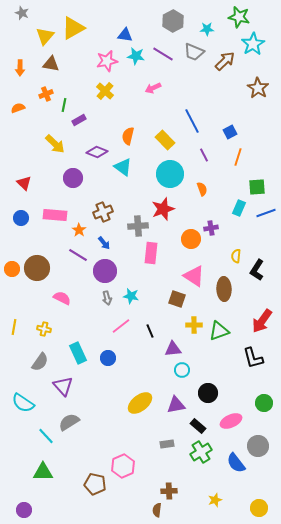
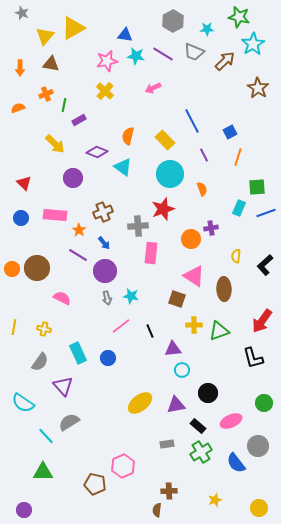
black L-shape at (257, 270): moved 8 px right, 5 px up; rotated 15 degrees clockwise
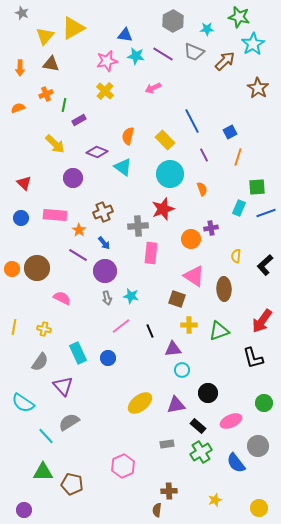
yellow cross at (194, 325): moved 5 px left
brown pentagon at (95, 484): moved 23 px left
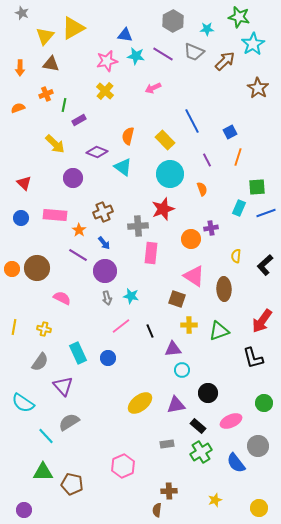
purple line at (204, 155): moved 3 px right, 5 px down
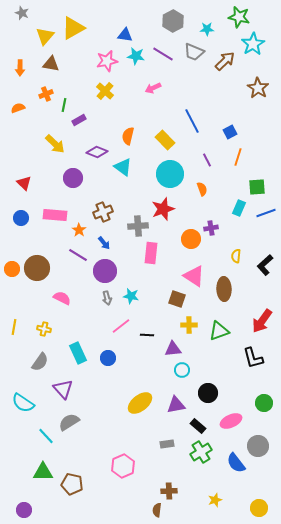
black line at (150, 331): moved 3 px left, 4 px down; rotated 64 degrees counterclockwise
purple triangle at (63, 386): moved 3 px down
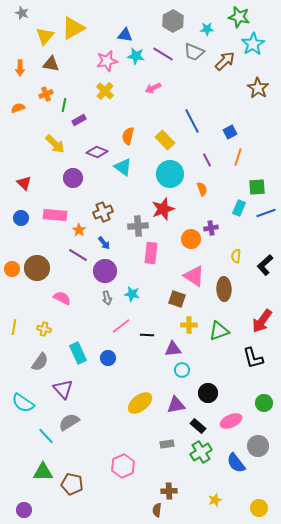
cyan star at (131, 296): moved 1 px right, 2 px up
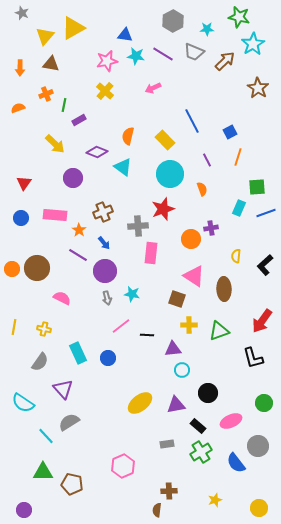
red triangle at (24, 183): rotated 21 degrees clockwise
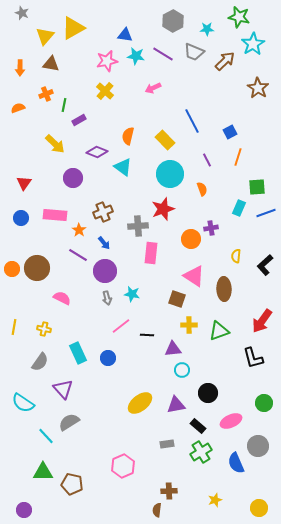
blue semicircle at (236, 463): rotated 15 degrees clockwise
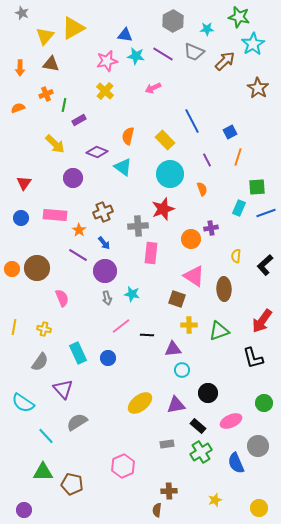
pink semicircle at (62, 298): rotated 42 degrees clockwise
gray semicircle at (69, 422): moved 8 px right
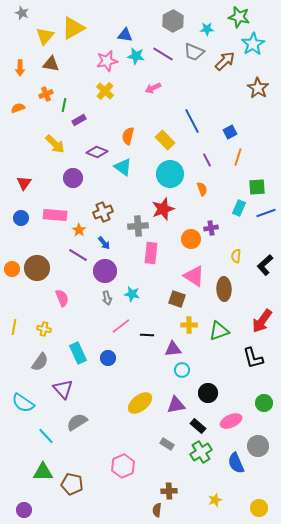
gray rectangle at (167, 444): rotated 40 degrees clockwise
